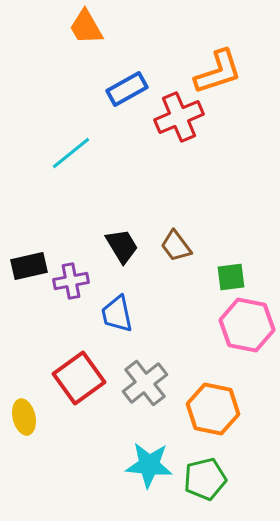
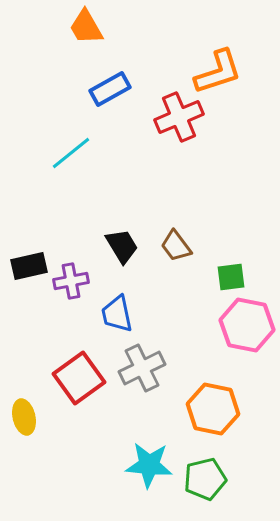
blue rectangle: moved 17 px left
gray cross: moved 3 px left, 15 px up; rotated 12 degrees clockwise
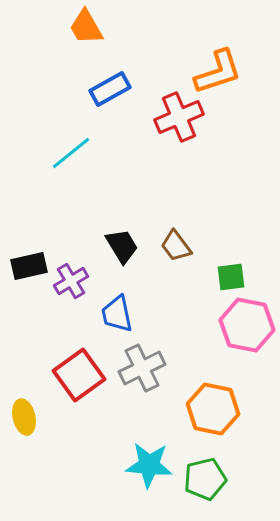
purple cross: rotated 20 degrees counterclockwise
red square: moved 3 px up
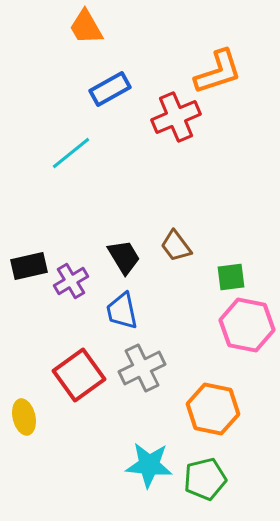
red cross: moved 3 px left
black trapezoid: moved 2 px right, 11 px down
blue trapezoid: moved 5 px right, 3 px up
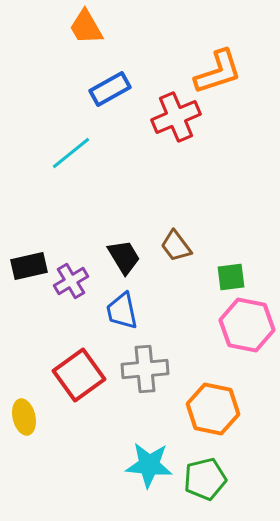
gray cross: moved 3 px right, 1 px down; rotated 21 degrees clockwise
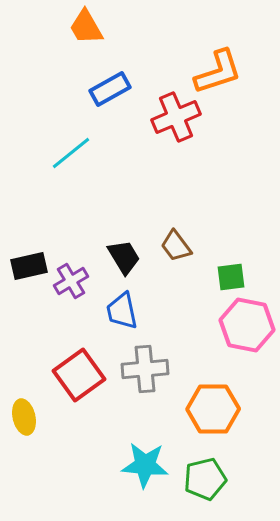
orange hexagon: rotated 12 degrees counterclockwise
cyan star: moved 4 px left
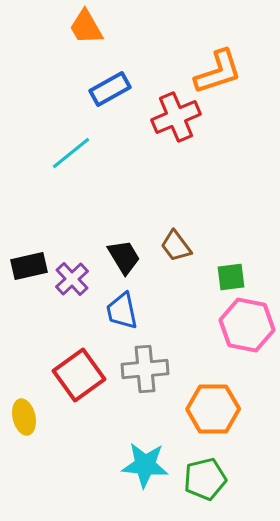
purple cross: moved 1 px right, 2 px up; rotated 12 degrees counterclockwise
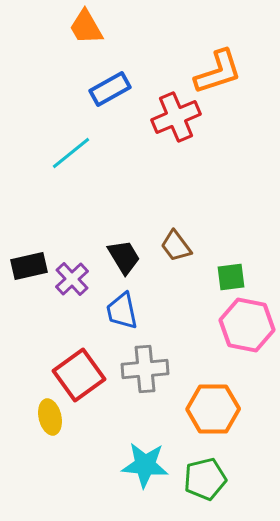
yellow ellipse: moved 26 px right
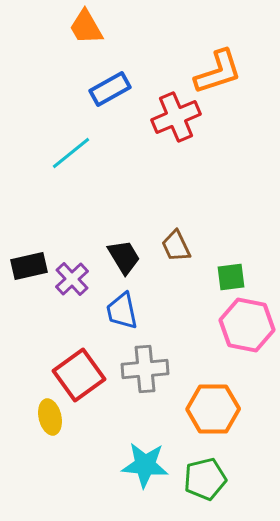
brown trapezoid: rotated 12 degrees clockwise
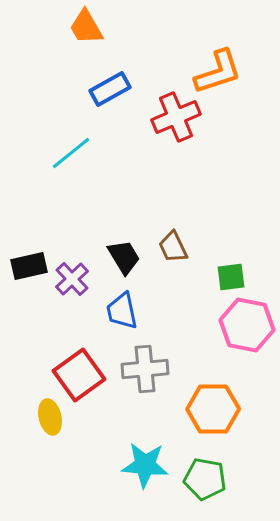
brown trapezoid: moved 3 px left, 1 px down
green pentagon: rotated 24 degrees clockwise
